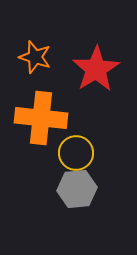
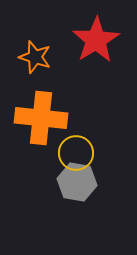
red star: moved 29 px up
gray hexagon: moved 7 px up; rotated 15 degrees clockwise
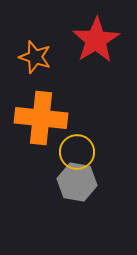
yellow circle: moved 1 px right, 1 px up
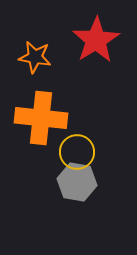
orange star: rotated 8 degrees counterclockwise
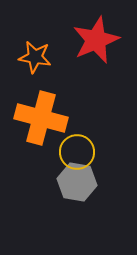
red star: rotated 9 degrees clockwise
orange cross: rotated 9 degrees clockwise
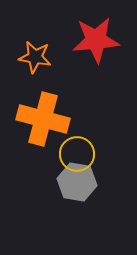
red star: rotated 18 degrees clockwise
orange cross: moved 2 px right, 1 px down
yellow circle: moved 2 px down
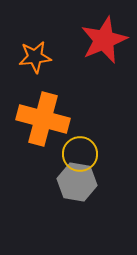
red star: moved 8 px right; rotated 18 degrees counterclockwise
orange star: rotated 16 degrees counterclockwise
yellow circle: moved 3 px right
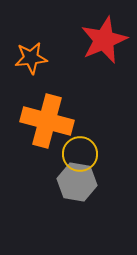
orange star: moved 4 px left, 1 px down
orange cross: moved 4 px right, 2 px down
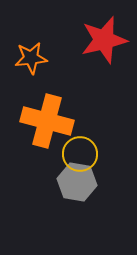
red star: rotated 9 degrees clockwise
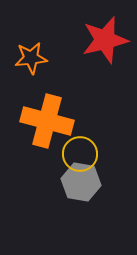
red star: moved 1 px right
gray hexagon: moved 4 px right
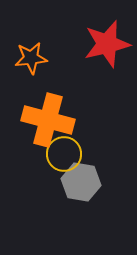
red star: moved 2 px right, 4 px down
orange cross: moved 1 px right, 1 px up
yellow circle: moved 16 px left
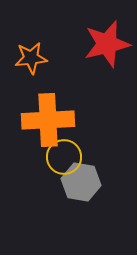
orange cross: rotated 18 degrees counterclockwise
yellow circle: moved 3 px down
